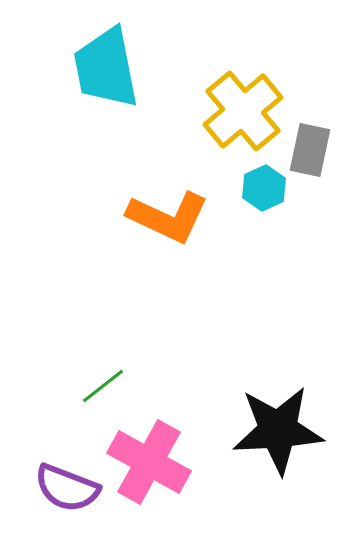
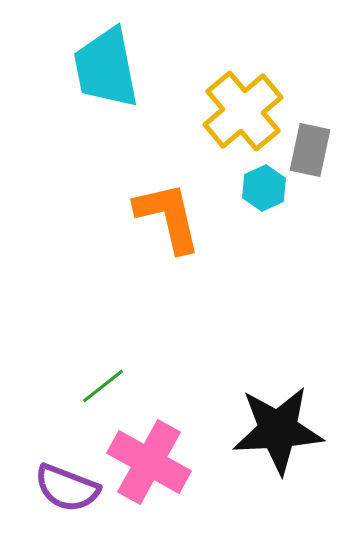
orange L-shape: rotated 128 degrees counterclockwise
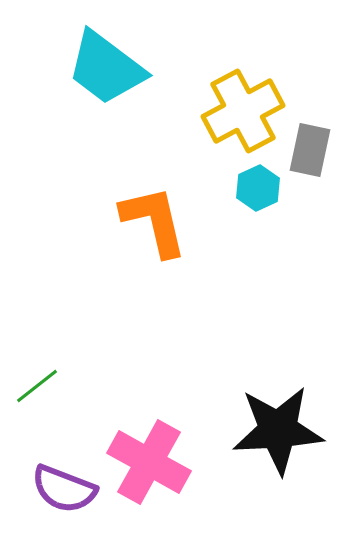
cyan trapezoid: rotated 42 degrees counterclockwise
yellow cross: rotated 12 degrees clockwise
cyan hexagon: moved 6 px left
orange L-shape: moved 14 px left, 4 px down
green line: moved 66 px left
purple semicircle: moved 3 px left, 1 px down
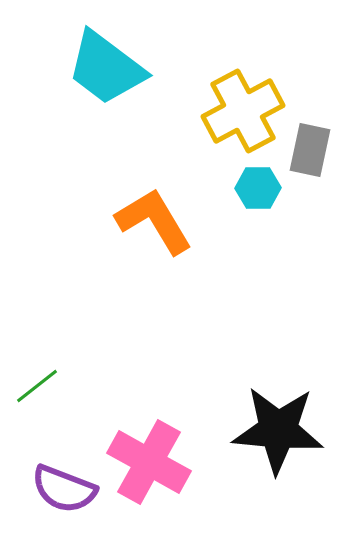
cyan hexagon: rotated 24 degrees clockwise
orange L-shape: rotated 18 degrees counterclockwise
black star: rotated 8 degrees clockwise
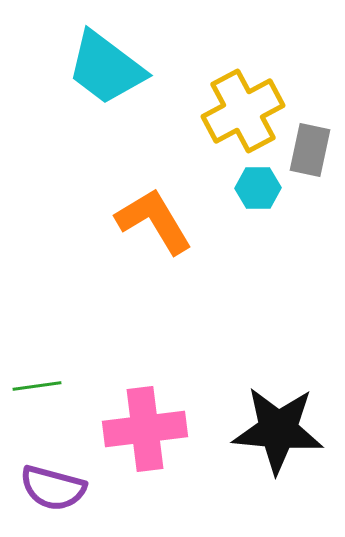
green line: rotated 30 degrees clockwise
pink cross: moved 4 px left, 33 px up; rotated 36 degrees counterclockwise
purple semicircle: moved 11 px left, 1 px up; rotated 6 degrees counterclockwise
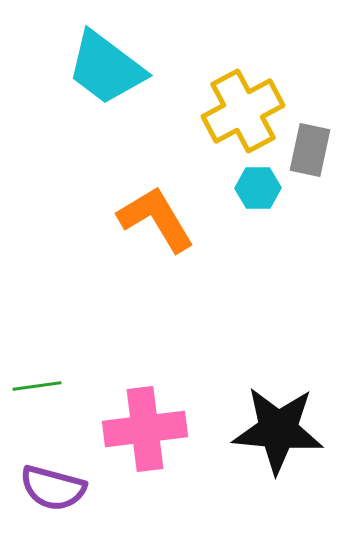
orange L-shape: moved 2 px right, 2 px up
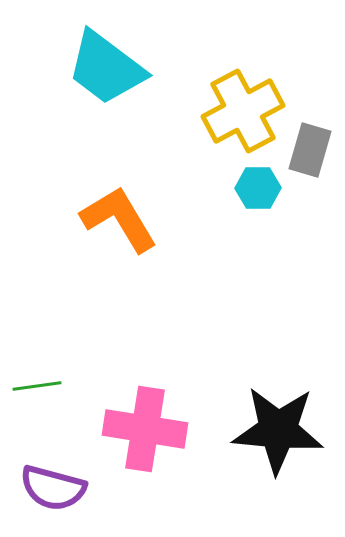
gray rectangle: rotated 4 degrees clockwise
orange L-shape: moved 37 px left
pink cross: rotated 16 degrees clockwise
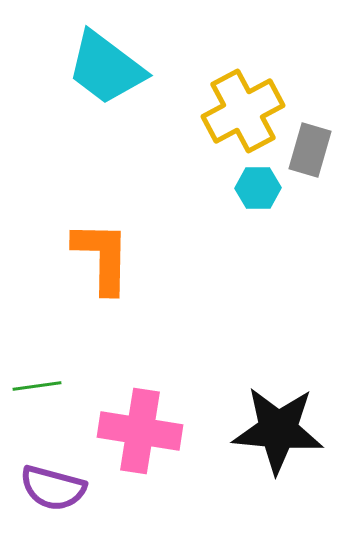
orange L-shape: moved 17 px left, 38 px down; rotated 32 degrees clockwise
pink cross: moved 5 px left, 2 px down
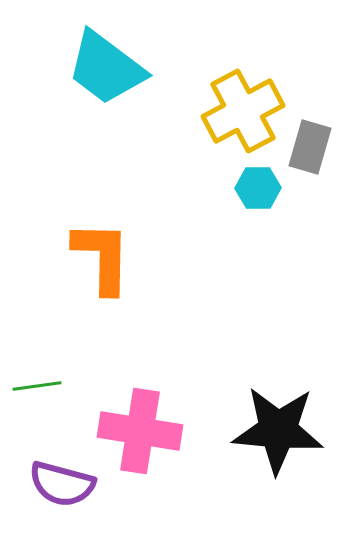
gray rectangle: moved 3 px up
purple semicircle: moved 9 px right, 4 px up
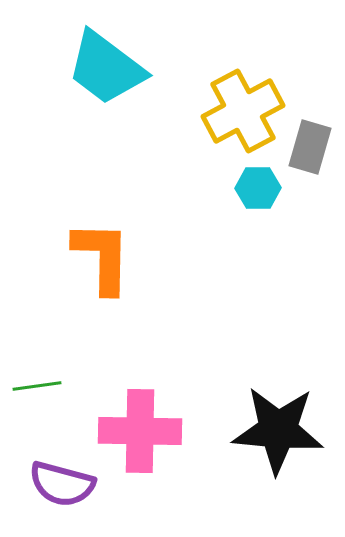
pink cross: rotated 8 degrees counterclockwise
